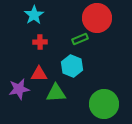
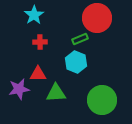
cyan hexagon: moved 4 px right, 4 px up
red triangle: moved 1 px left
green circle: moved 2 px left, 4 px up
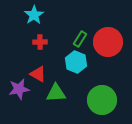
red circle: moved 11 px right, 24 px down
green rectangle: rotated 35 degrees counterclockwise
red triangle: rotated 30 degrees clockwise
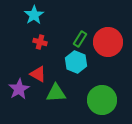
red cross: rotated 16 degrees clockwise
purple star: rotated 20 degrees counterclockwise
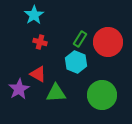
green circle: moved 5 px up
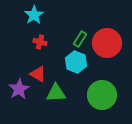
red circle: moved 1 px left, 1 px down
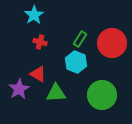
red circle: moved 5 px right
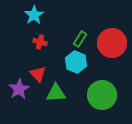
red triangle: rotated 18 degrees clockwise
